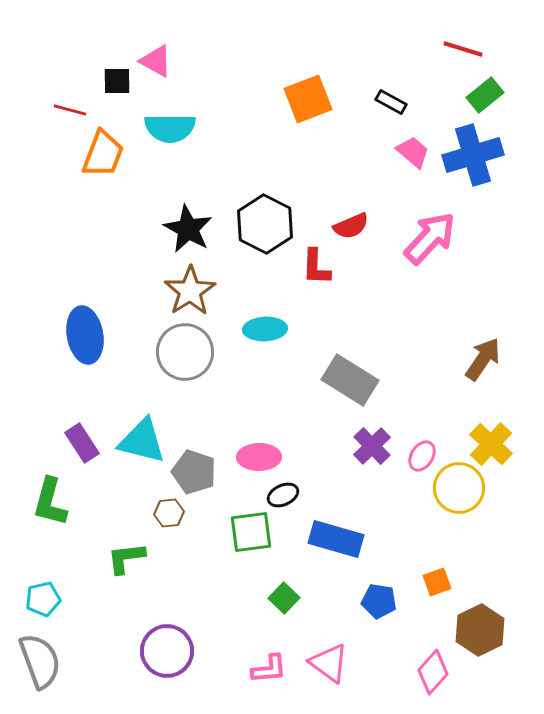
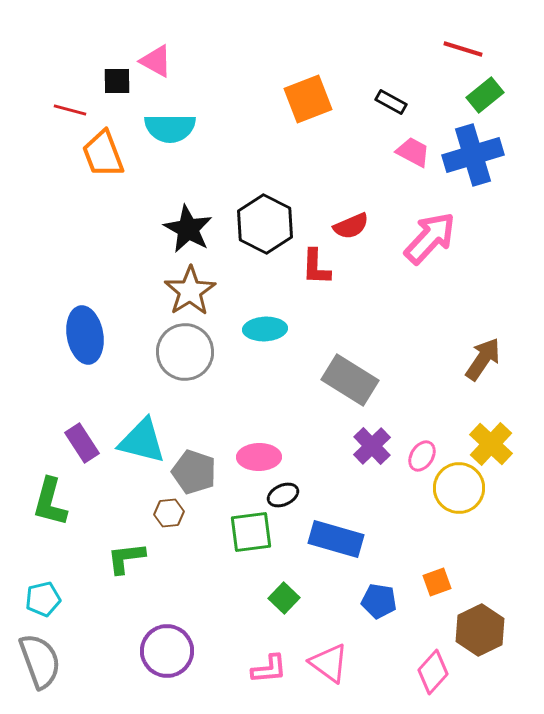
pink trapezoid at (413, 152): rotated 12 degrees counterclockwise
orange trapezoid at (103, 154): rotated 138 degrees clockwise
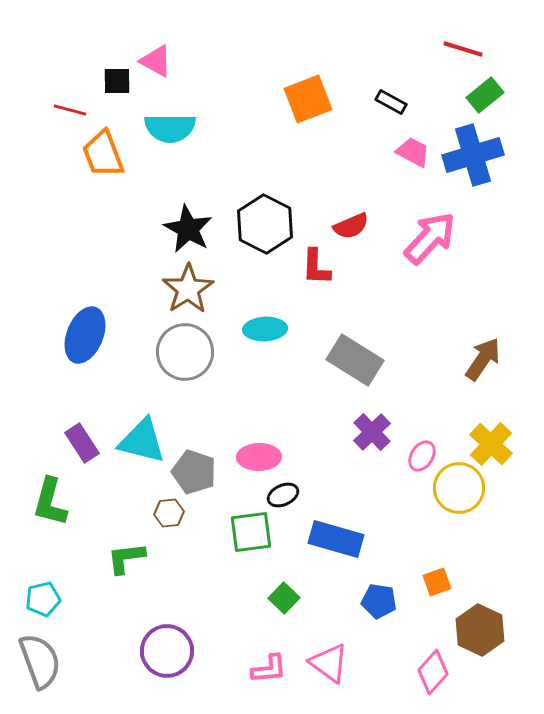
brown star at (190, 291): moved 2 px left, 2 px up
blue ellipse at (85, 335): rotated 32 degrees clockwise
gray rectangle at (350, 380): moved 5 px right, 20 px up
purple cross at (372, 446): moved 14 px up
brown hexagon at (480, 630): rotated 9 degrees counterclockwise
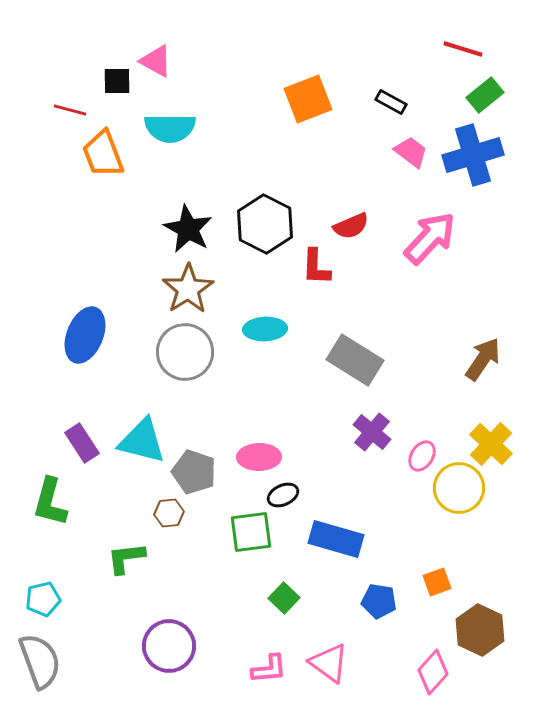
pink trapezoid at (413, 152): moved 2 px left; rotated 9 degrees clockwise
purple cross at (372, 432): rotated 6 degrees counterclockwise
purple circle at (167, 651): moved 2 px right, 5 px up
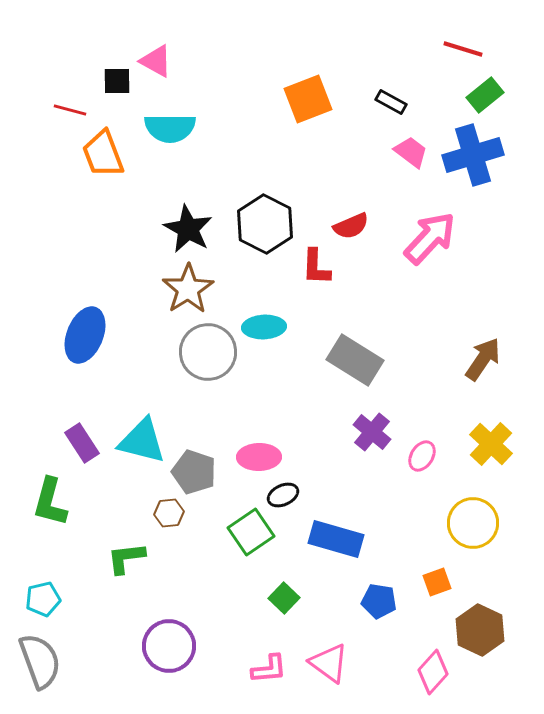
cyan ellipse at (265, 329): moved 1 px left, 2 px up
gray circle at (185, 352): moved 23 px right
yellow circle at (459, 488): moved 14 px right, 35 px down
green square at (251, 532): rotated 27 degrees counterclockwise
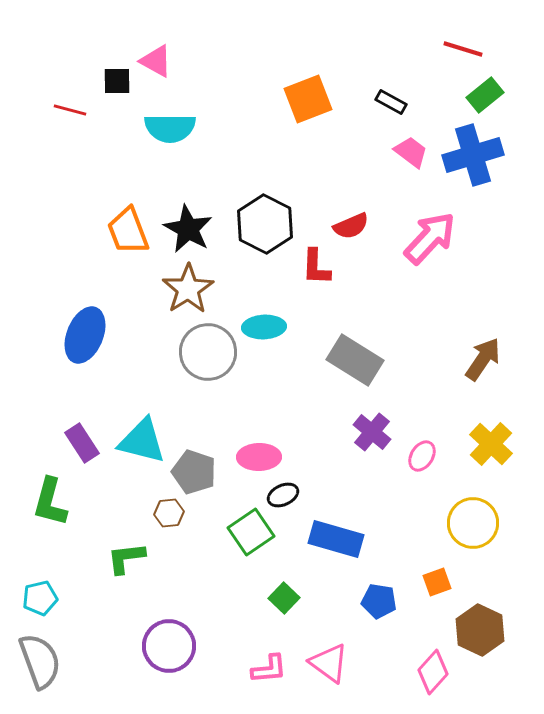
orange trapezoid at (103, 154): moved 25 px right, 77 px down
cyan pentagon at (43, 599): moved 3 px left, 1 px up
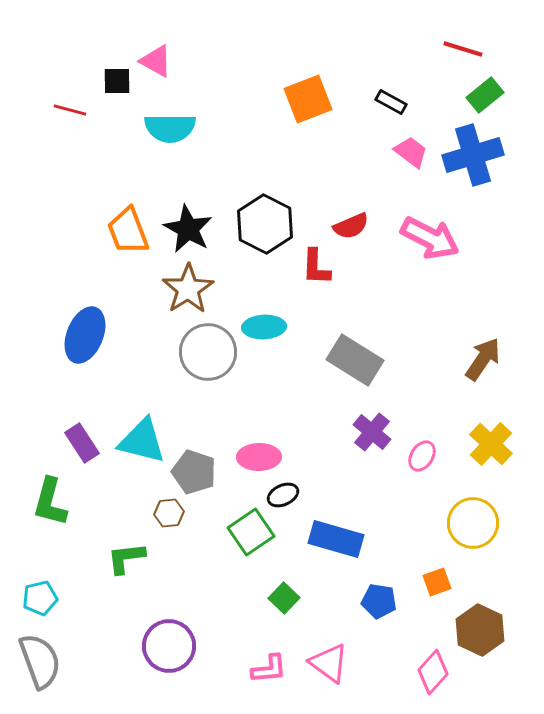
pink arrow at (430, 238): rotated 74 degrees clockwise
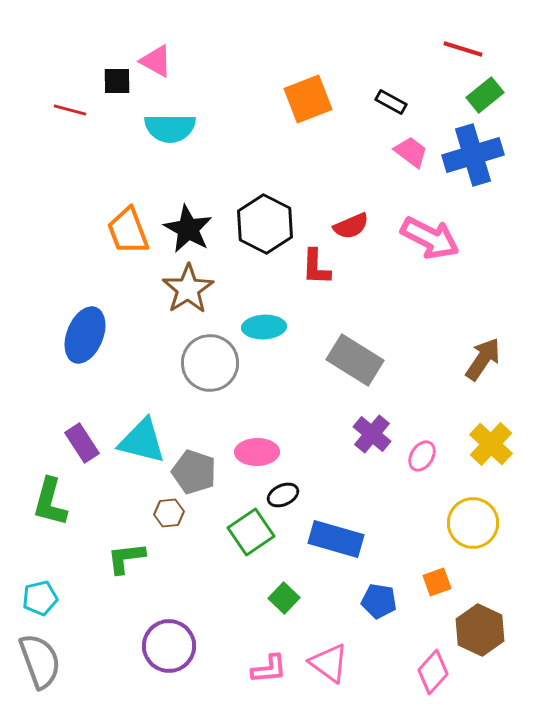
gray circle at (208, 352): moved 2 px right, 11 px down
purple cross at (372, 432): moved 2 px down
pink ellipse at (259, 457): moved 2 px left, 5 px up
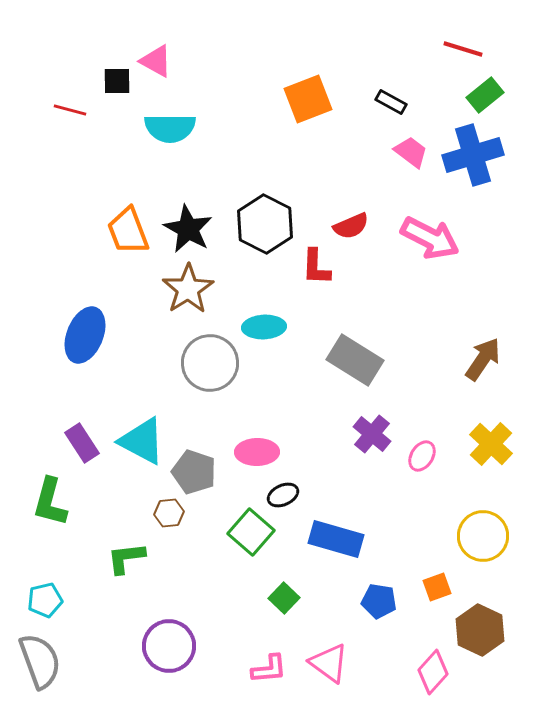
cyan triangle at (142, 441): rotated 14 degrees clockwise
yellow circle at (473, 523): moved 10 px right, 13 px down
green square at (251, 532): rotated 15 degrees counterclockwise
orange square at (437, 582): moved 5 px down
cyan pentagon at (40, 598): moved 5 px right, 2 px down
